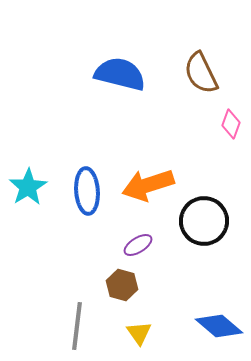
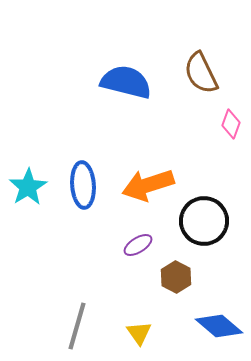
blue semicircle: moved 6 px right, 8 px down
blue ellipse: moved 4 px left, 6 px up
brown hexagon: moved 54 px right, 8 px up; rotated 12 degrees clockwise
gray line: rotated 9 degrees clockwise
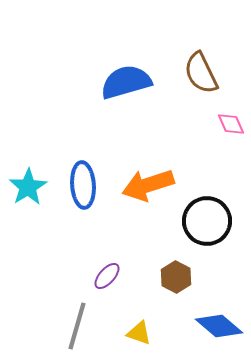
blue semicircle: rotated 30 degrees counterclockwise
pink diamond: rotated 44 degrees counterclockwise
black circle: moved 3 px right
purple ellipse: moved 31 px left, 31 px down; rotated 16 degrees counterclockwise
yellow triangle: rotated 36 degrees counterclockwise
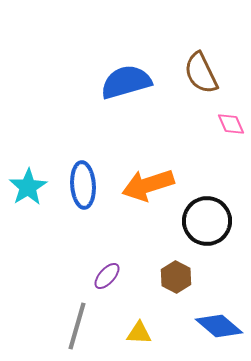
yellow triangle: rotated 16 degrees counterclockwise
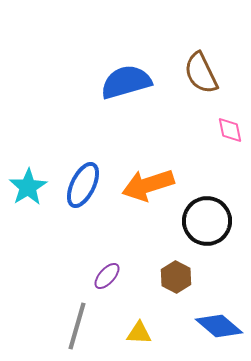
pink diamond: moved 1 px left, 6 px down; rotated 12 degrees clockwise
blue ellipse: rotated 30 degrees clockwise
